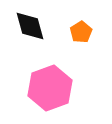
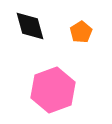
pink hexagon: moved 3 px right, 2 px down
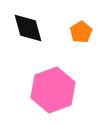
black diamond: moved 2 px left, 2 px down
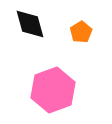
black diamond: moved 2 px right, 4 px up
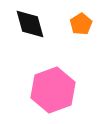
orange pentagon: moved 8 px up
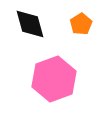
pink hexagon: moved 1 px right, 11 px up
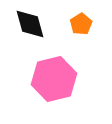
pink hexagon: rotated 6 degrees clockwise
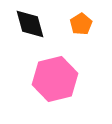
pink hexagon: moved 1 px right
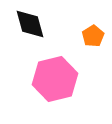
orange pentagon: moved 12 px right, 12 px down
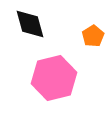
pink hexagon: moved 1 px left, 1 px up
